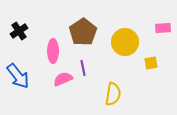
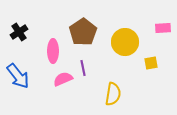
black cross: moved 1 px down
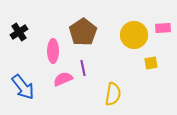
yellow circle: moved 9 px right, 7 px up
blue arrow: moved 5 px right, 11 px down
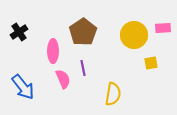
pink semicircle: rotated 90 degrees clockwise
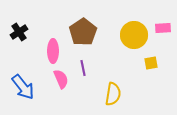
pink semicircle: moved 2 px left
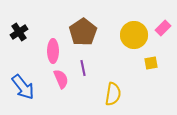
pink rectangle: rotated 42 degrees counterclockwise
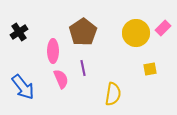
yellow circle: moved 2 px right, 2 px up
yellow square: moved 1 px left, 6 px down
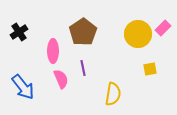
yellow circle: moved 2 px right, 1 px down
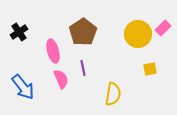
pink ellipse: rotated 15 degrees counterclockwise
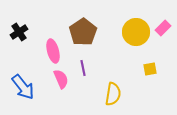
yellow circle: moved 2 px left, 2 px up
